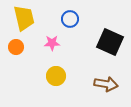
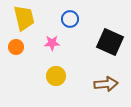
brown arrow: rotated 15 degrees counterclockwise
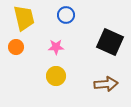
blue circle: moved 4 px left, 4 px up
pink star: moved 4 px right, 4 px down
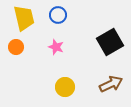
blue circle: moved 8 px left
black square: rotated 36 degrees clockwise
pink star: rotated 21 degrees clockwise
yellow circle: moved 9 px right, 11 px down
brown arrow: moved 5 px right; rotated 20 degrees counterclockwise
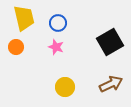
blue circle: moved 8 px down
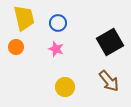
pink star: moved 2 px down
brown arrow: moved 2 px left, 3 px up; rotated 75 degrees clockwise
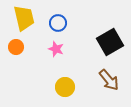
brown arrow: moved 1 px up
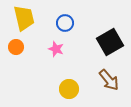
blue circle: moved 7 px right
yellow circle: moved 4 px right, 2 px down
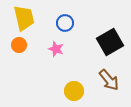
orange circle: moved 3 px right, 2 px up
yellow circle: moved 5 px right, 2 px down
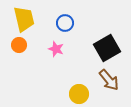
yellow trapezoid: moved 1 px down
black square: moved 3 px left, 6 px down
yellow circle: moved 5 px right, 3 px down
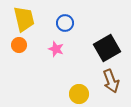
brown arrow: moved 2 px right, 1 px down; rotated 20 degrees clockwise
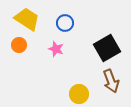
yellow trapezoid: moved 3 px right; rotated 44 degrees counterclockwise
